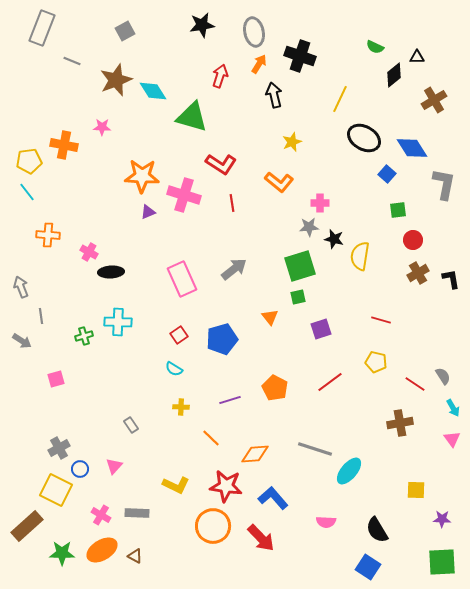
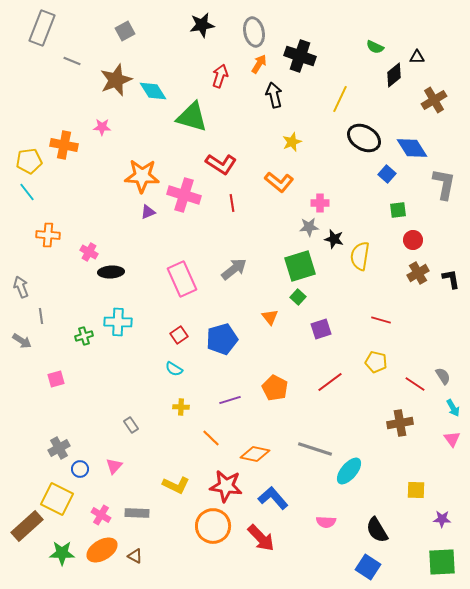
green square at (298, 297): rotated 35 degrees counterclockwise
orange diamond at (255, 454): rotated 16 degrees clockwise
yellow square at (56, 490): moved 1 px right, 9 px down
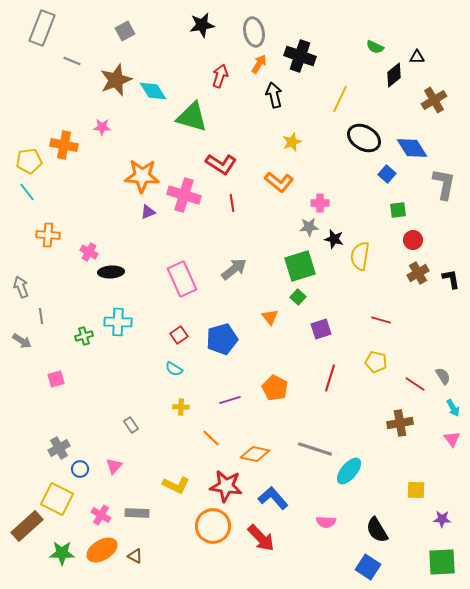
red line at (330, 382): moved 4 px up; rotated 36 degrees counterclockwise
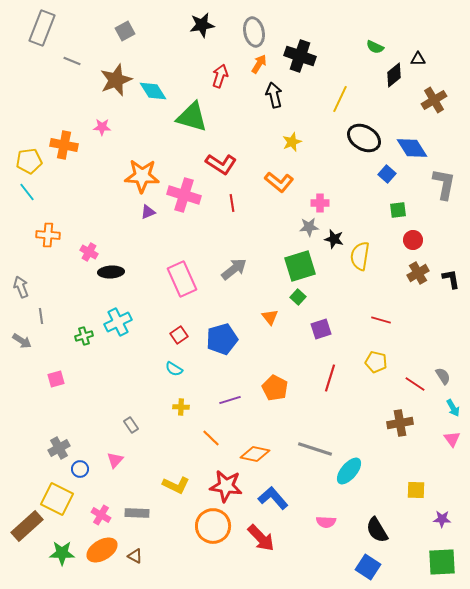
black triangle at (417, 57): moved 1 px right, 2 px down
cyan cross at (118, 322): rotated 28 degrees counterclockwise
pink triangle at (114, 466): moved 1 px right, 6 px up
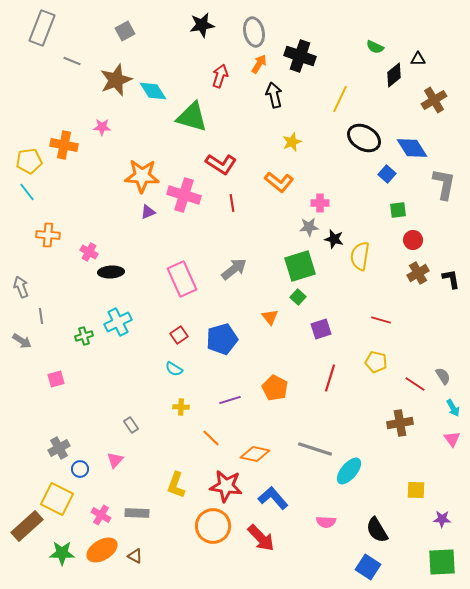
yellow L-shape at (176, 485): rotated 84 degrees clockwise
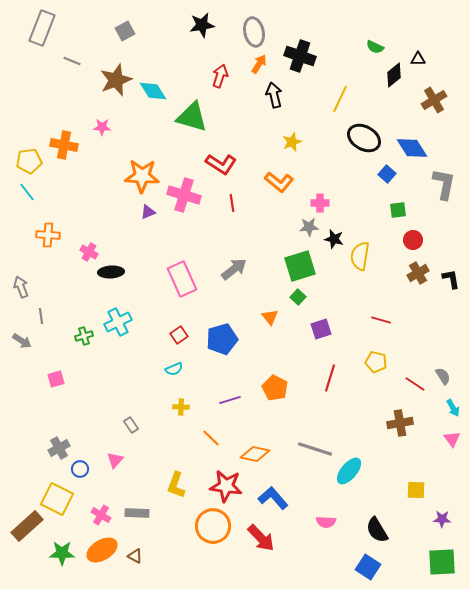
cyan semicircle at (174, 369): rotated 54 degrees counterclockwise
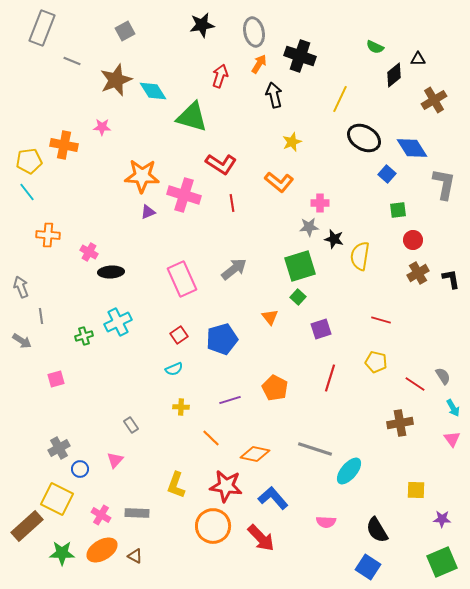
green square at (442, 562): rotated 20 degrees counterclockwise
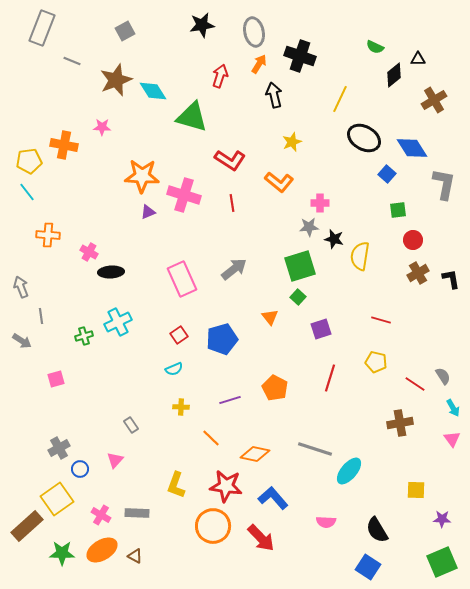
red L-shape at (221, 164): moved 9 px right, 4 px up
yellow square at (57, 499): rotated 28 degrees clockwise
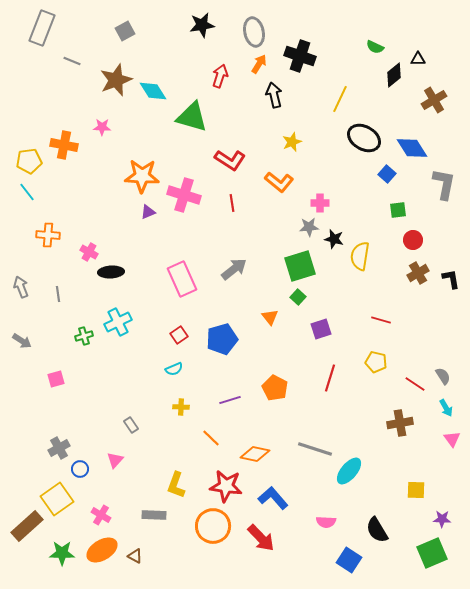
gray line at (41, 316): moved 17 px right, 22 px up
cyan arrow at (453, 408): moved 7 px left
gray rectangle at (137, 513): moved 17 px right, 2 px down
green square at (442, 562): moved 10 px left, 9 px up
blue square at (368, 567): moved 19 px left, 7 px up
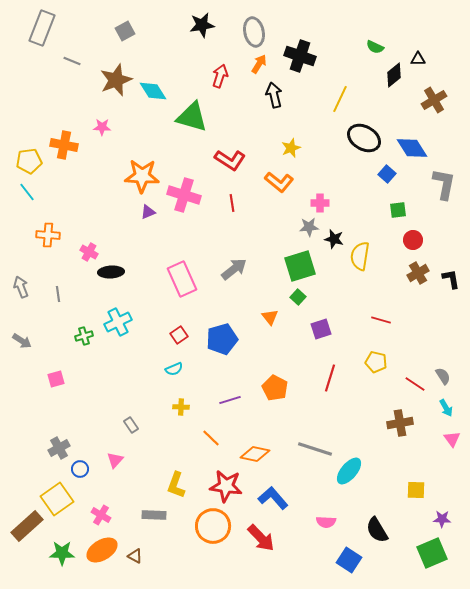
yellow star at (292, 142): moved 1 px left, 6 px down
